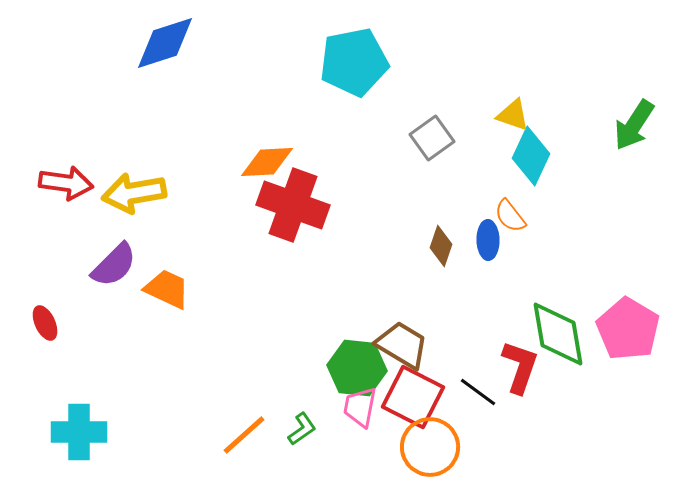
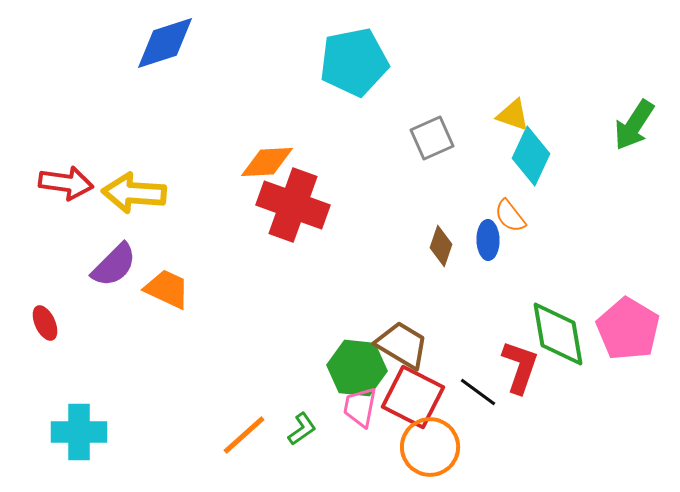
gray square: rotated 12 degrees clockwise
yellow arrow: rotated 14 degrees clockwise
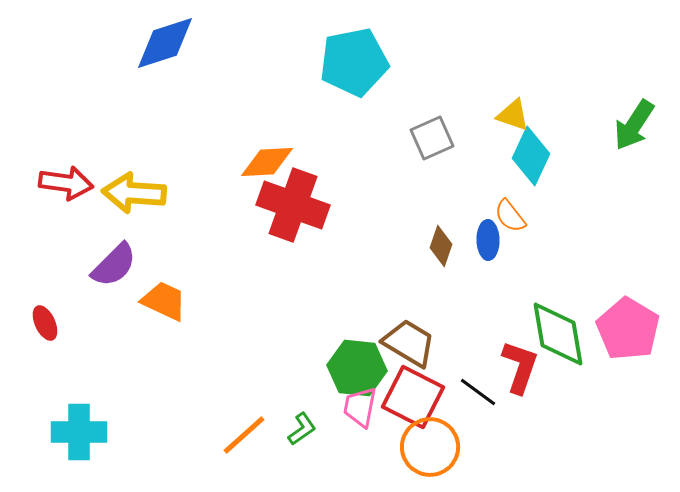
orange trapezoid: moved 3 px left, 12 px down
brown trapezoid: moved 7 px right, 2 px up
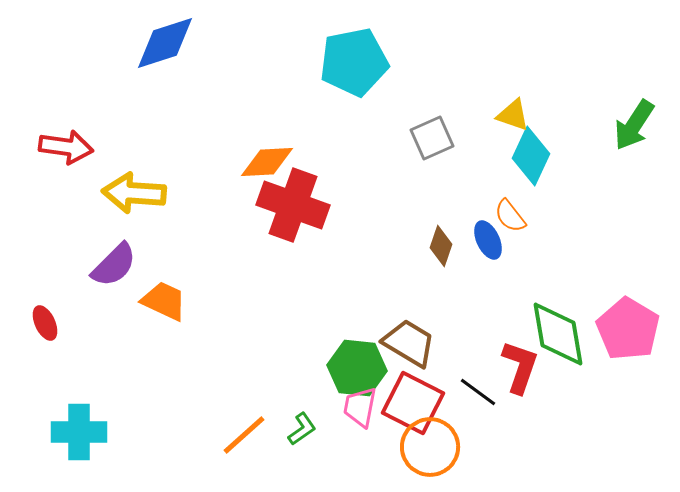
red arrow: moved 36 px up
blue ellipse: rotated 24 degrees counterclockwise
red square: moved 6 px down
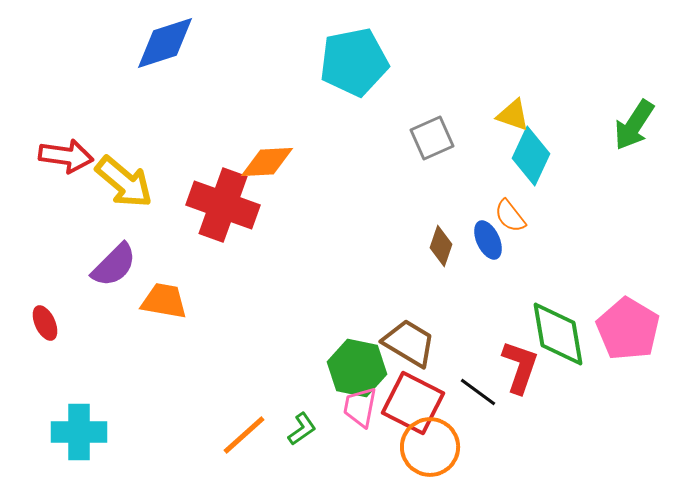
red arrow: moved 9 px down
yellow arrow: moved 10 px left, 11 px up; rotated 144 degrees counterclockwise
red cross: moved 70 px left
orange trapezoid: rotated 15 degrees counterclockwise
green hexagon: rotated 6 degrees clockwise
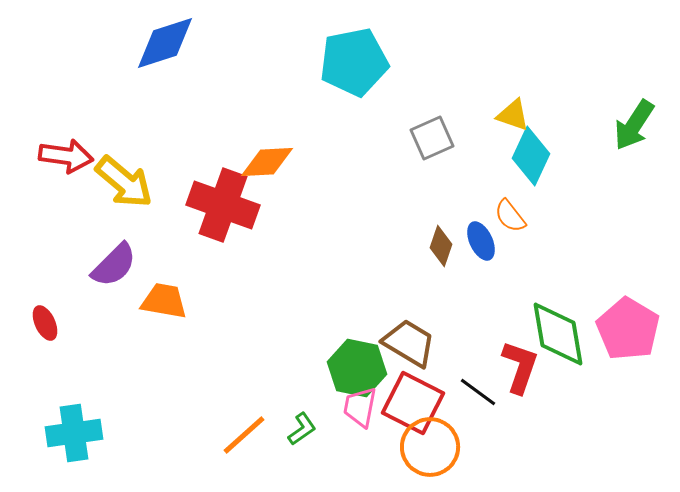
blue ellipse: moved 7 px left, 1 px down
cyan cross: moved 5 px left, 1 px down; rotated 8 degrees counterclockwise
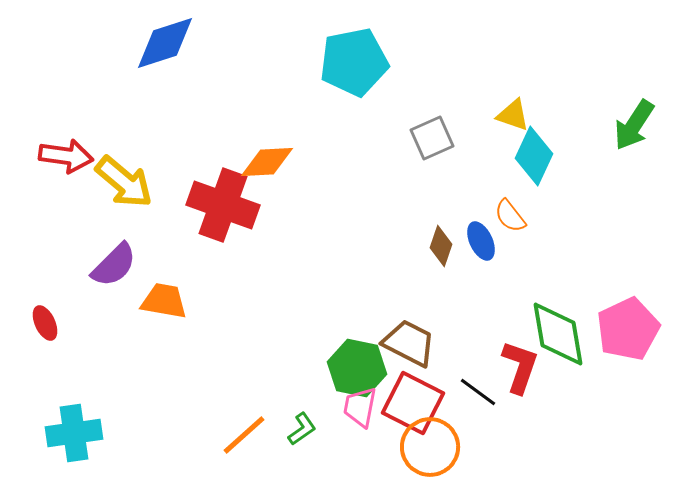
cyan diamond: moved 3 px right
pink pentagon: rotated 16 degrees clockwise
brown trapezoid: rotated 4 degrees counterclockwise
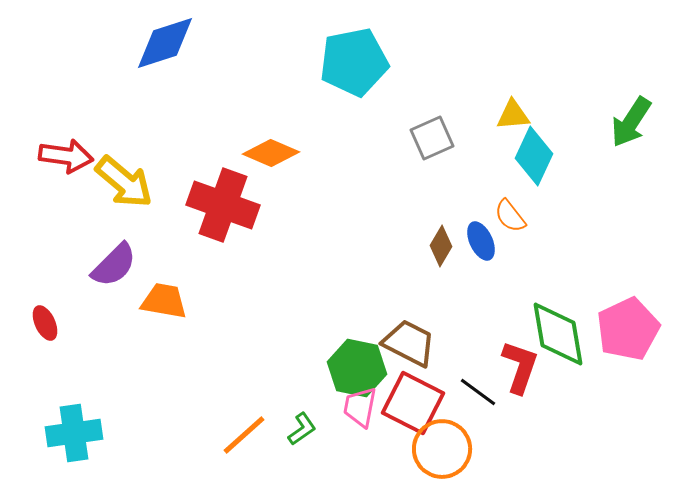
yellow triangle: rotated 24 degrees counterclockwise
green arrow: moved 3 px left, 3 px up
orange diamond: moved 4 px right, 9 px up; rotated 26 degrees clockwise
brown diamond: rotated 12 degrees clockwise
orange circle: moved 12 px right, 2 px down
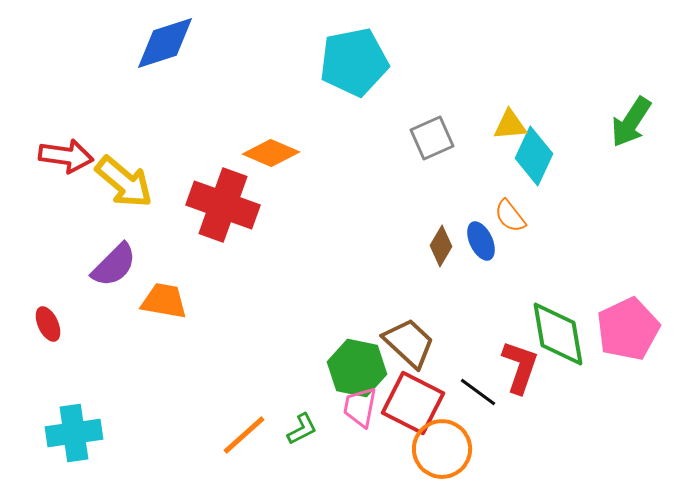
yellow triangle: moved 3 px left, 10 px down
red ellipse: moved 3 px right, 1 px down
brown trapezoid: rotated 16 degrees clockwise
green L-shape: rotated 8 degrees clockwise
